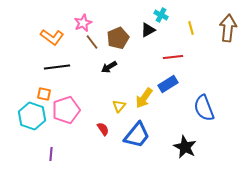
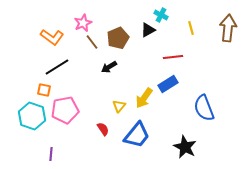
black line: rotated 25 degrees counterclockwise
orange square: moved 4 px up
pink pentagon: moved 1 px left; rotated 8 degrees clockwise
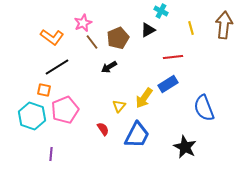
cyan cross: moved 4 px up
brown arrow: moved 4 px left, 3 px up
pink pentagon: rotated 12 degrees counterclockwise
blue trapezoid: rotated 12 degrees counterclockwise
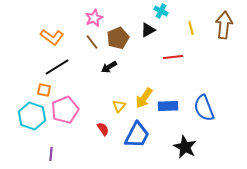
pink star: moved 11 px right, 5 px up
blue rectangle: moved 22 px down; rotated 30 degrees clockwise
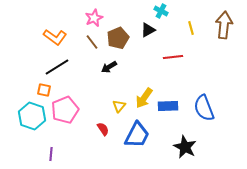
orange L-shape: moved 3 px right
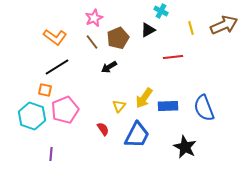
brown arrow: rotated 60 degrees clockwise
orange square: moved 1 px right
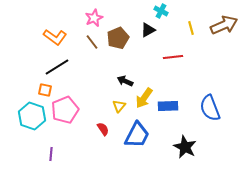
black arrow: moved 16 px right, 14 px down; rotated 56 degrees clockwise
blue semicircle: moved 6 px right
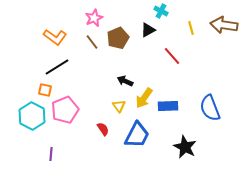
brown arrow: rotated 148 degrees counterclockwise
red line: moved 1 px left, 1 px up; rotated 54 degrees clockwise
yellow triangle: rotated 16 degrees counterclockwise
cyan hexagon: rotated 8 degrees clockwise
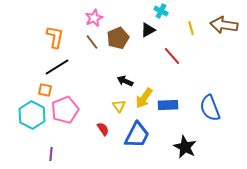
orange L-shape: rotated 115 degrees counterclockwise
blue rectangle: moved 1 px up
cyan hexagon: moved 1 px up
